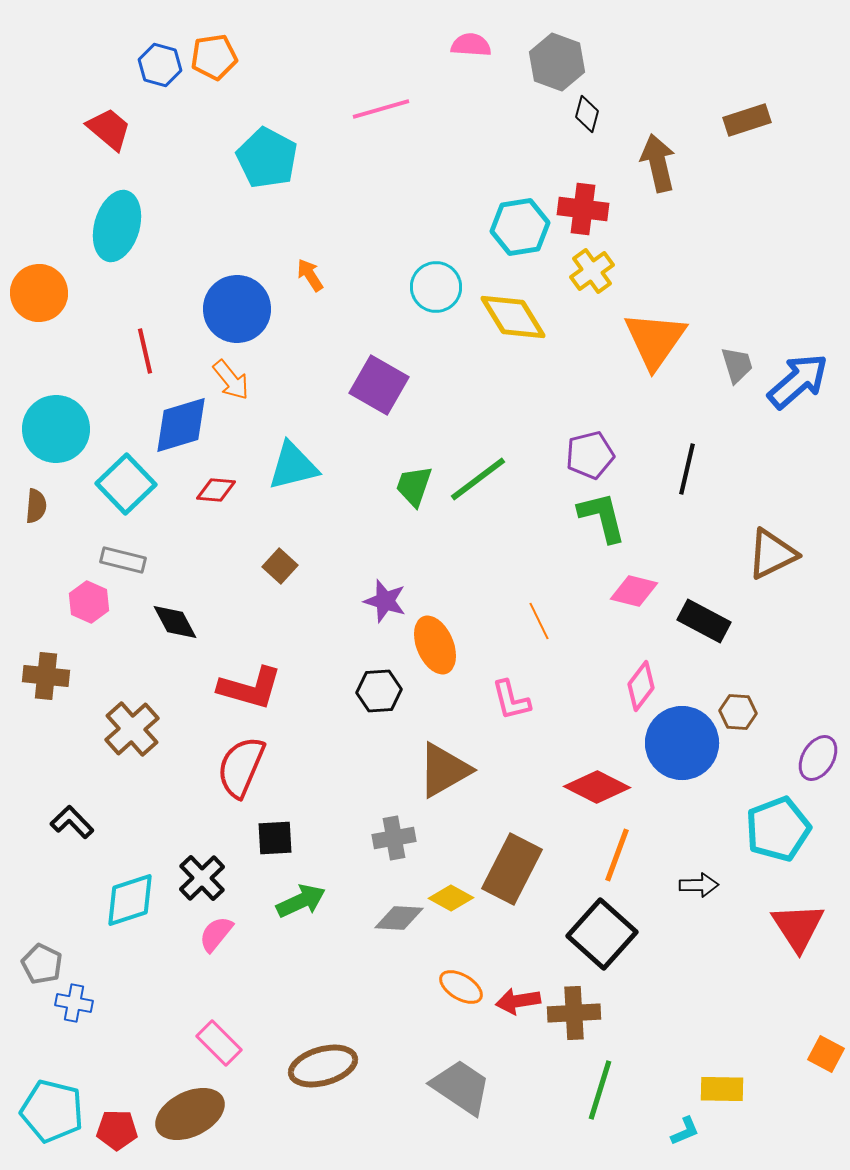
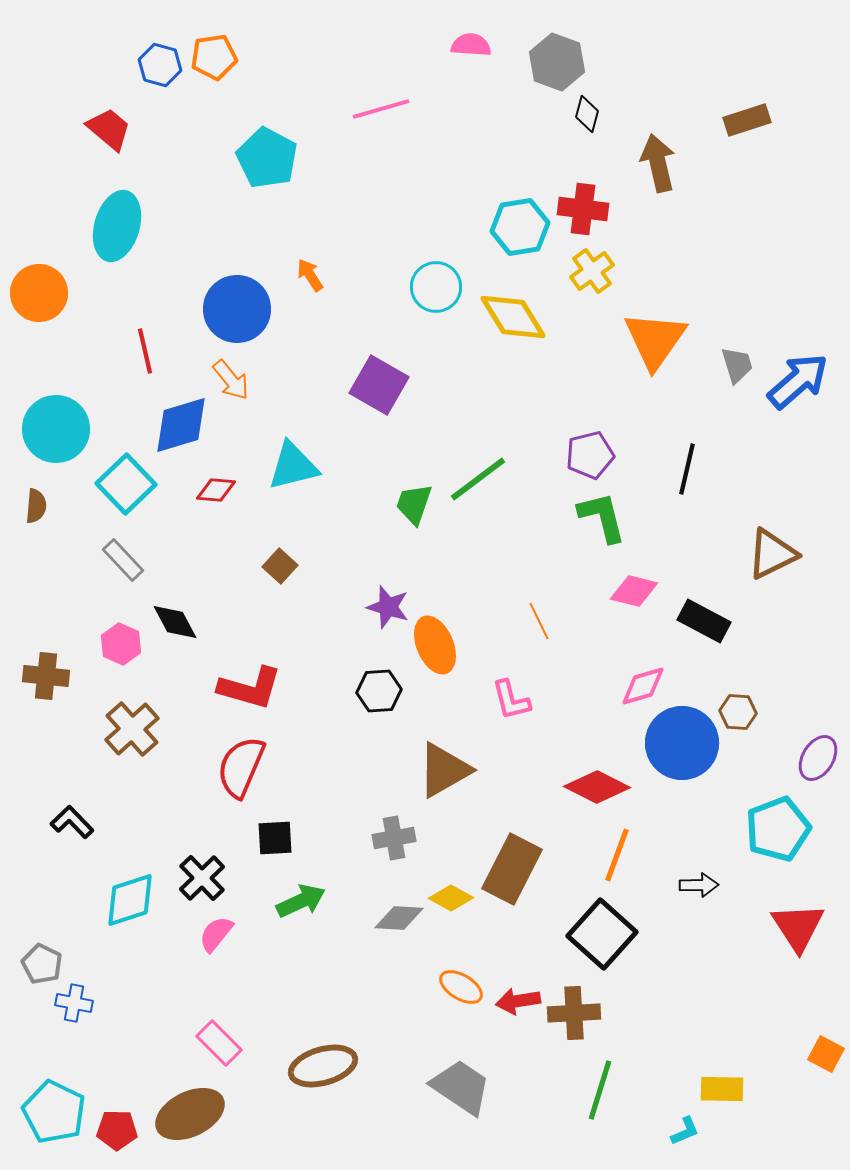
green trapezoid at (414, 486): moved 18 px down
gray rectangle at (123, 560): rotated 33 degrees clockwise
purple star at (385, 601): moved 3 px right, 6 px down
pink hexagon at (89, 602): moved 32 px right, 42 px down
pink diamond at (641, 686): moved 2 px right; rotated 36 degrees clockwise
cyan pentagon at (52, 1111): moved 2 px right, 1 px down; rotated 12 degrees clockwise
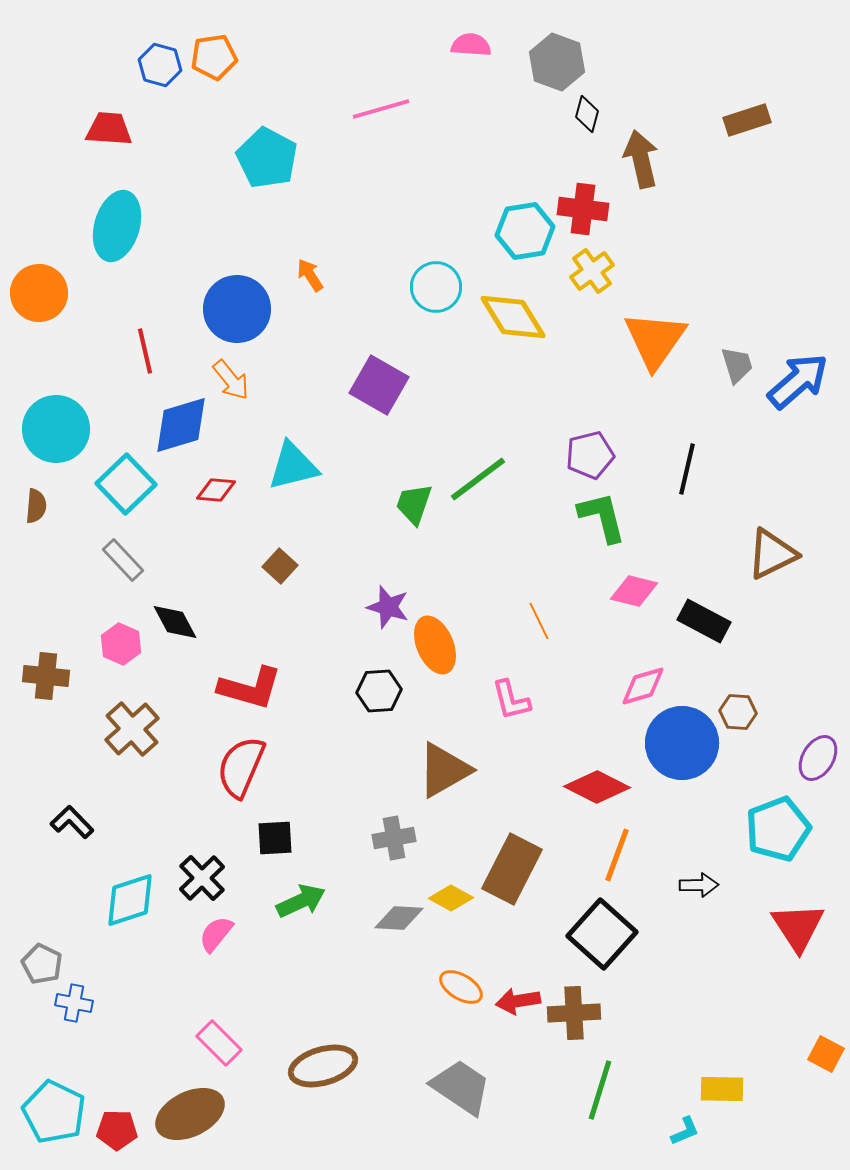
red trapezoid at (109, 129): rotated 36 degrees counterclockwise
brown arrow at (658, 163): moved 17 px left, 4 px up
cyan hexagon at (520, 227): moved 5 px right, 4 px down
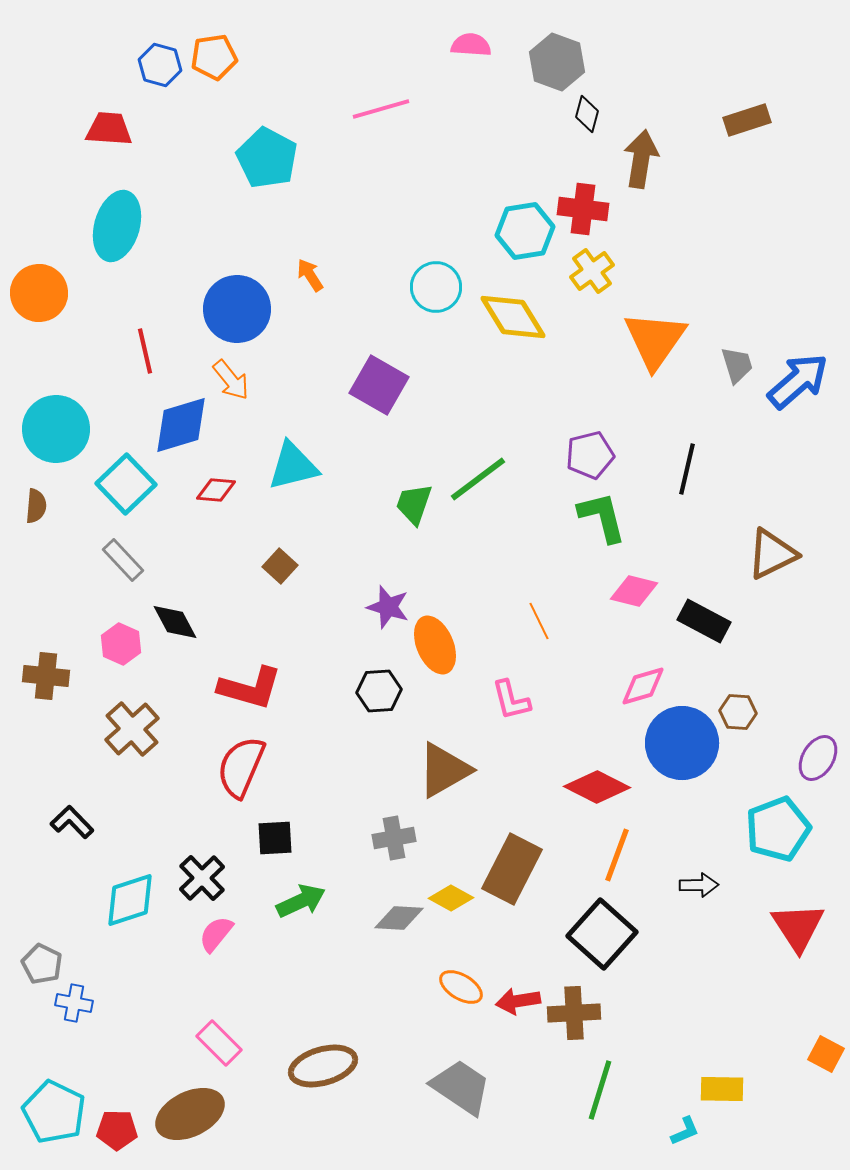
brown arrow at (641, 159): rotated 22 degrees clockwise
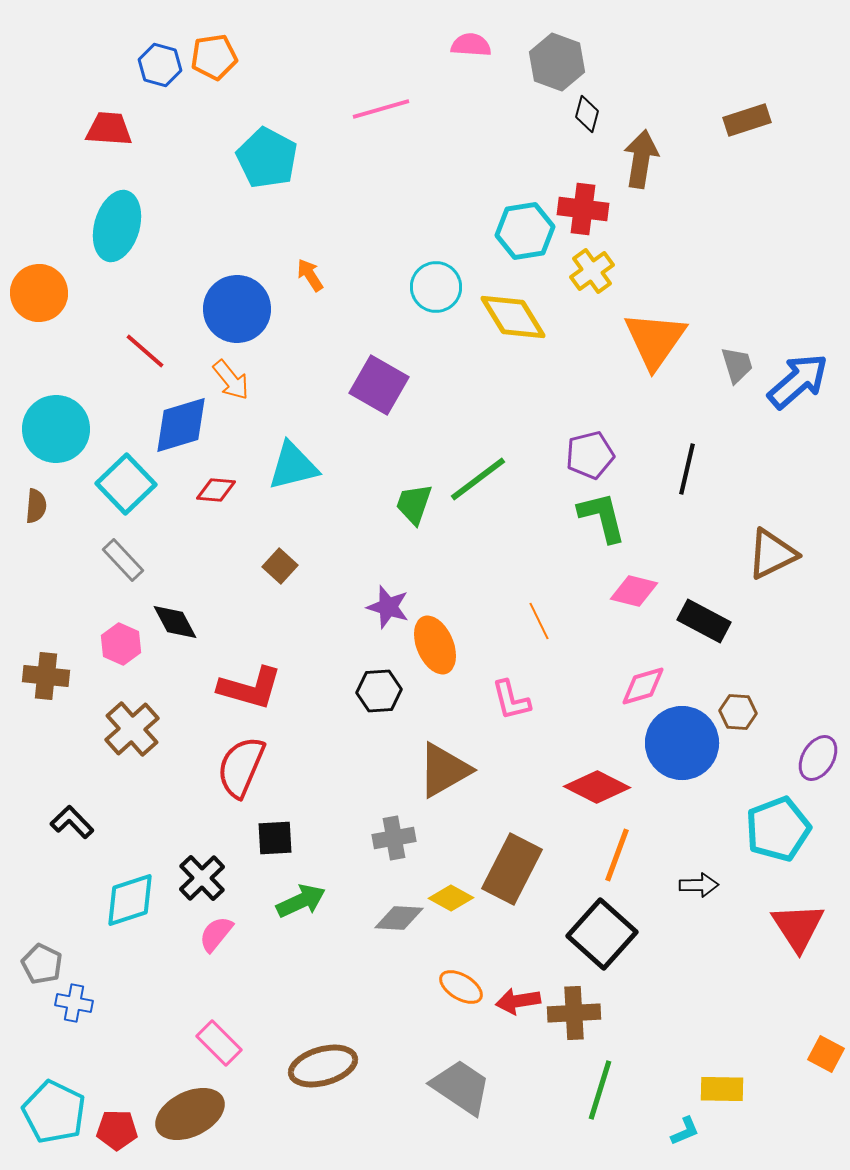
red line at (145, 351): rotated 36 degrees counterclockwise
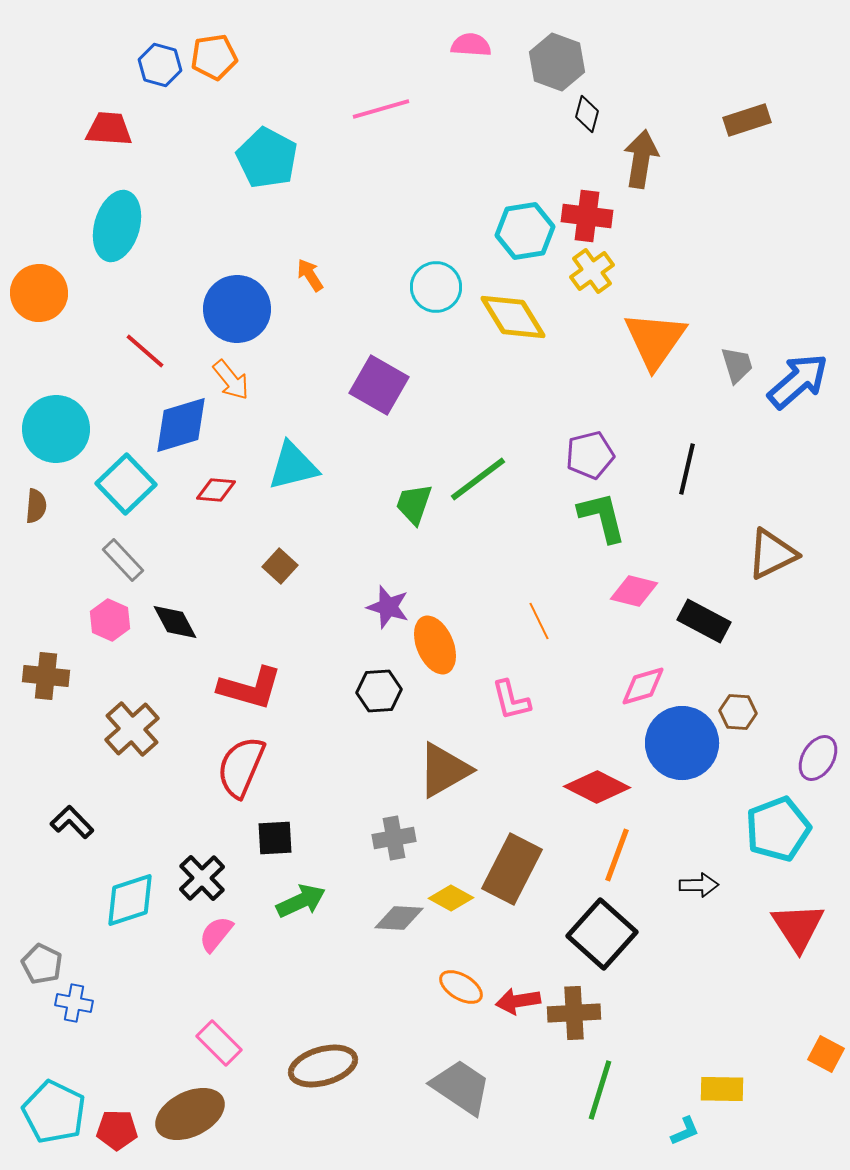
red cross at (583, 209): moved 4 px right, 7 px down
pink hexagon at (121, 644): moved 11 px left, 24 px up
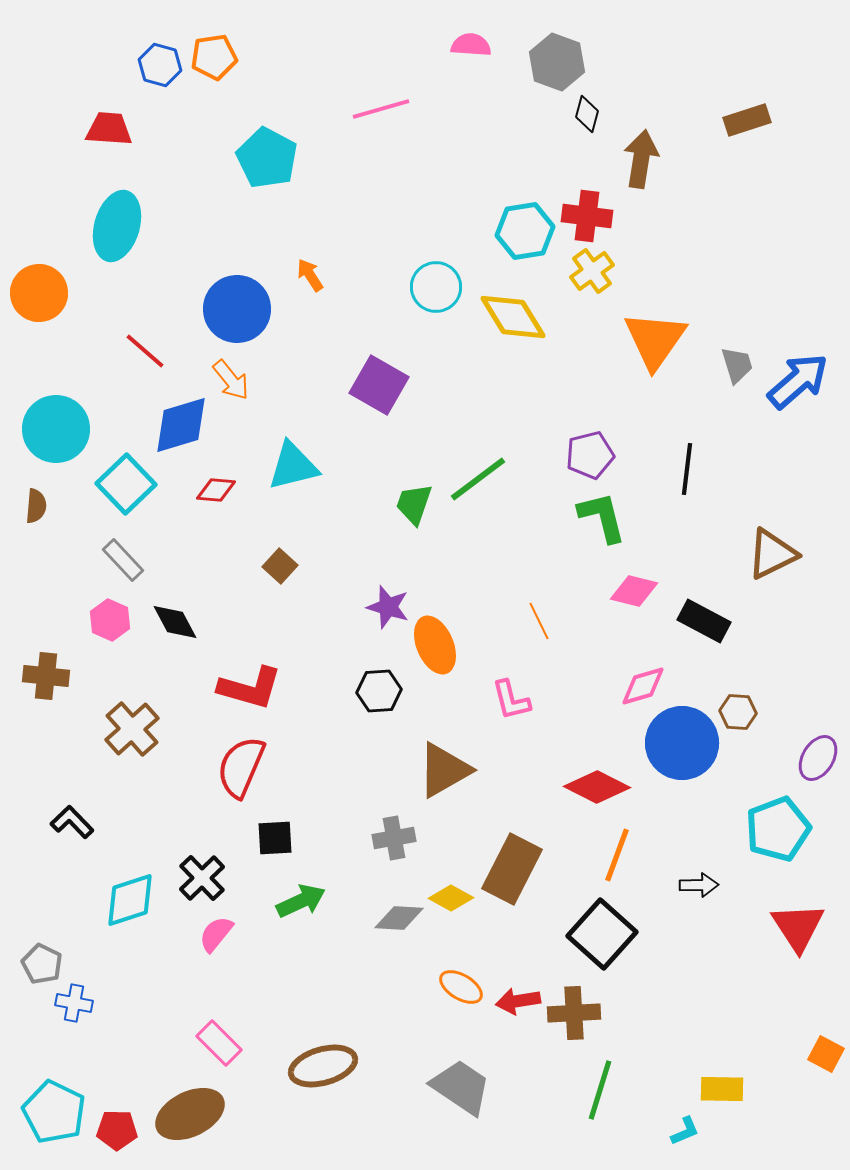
black line at (687, 469): rotated 6 degrees counterclockwise
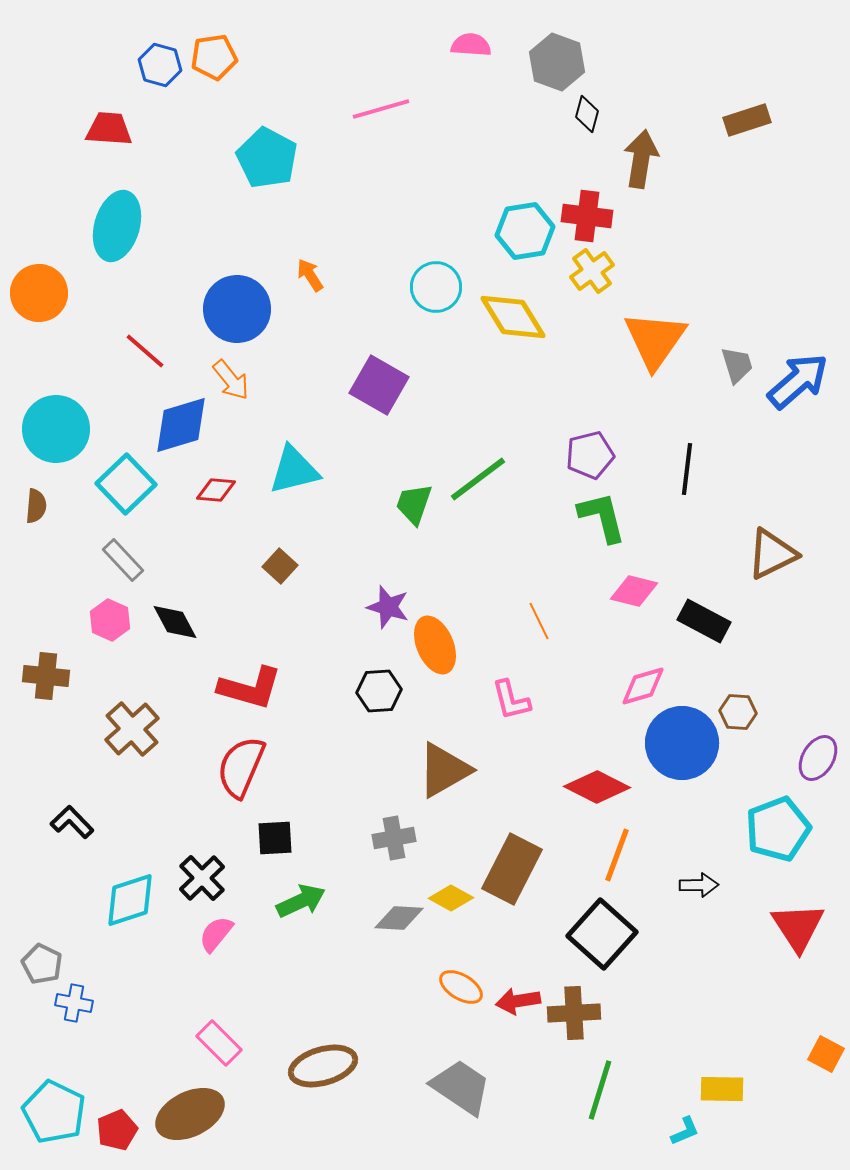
cyan triangle at (293, 466): moved 1 px right, 4 px down
red pentagon at (117, 1130): rotated 24 degrees counterclockwise
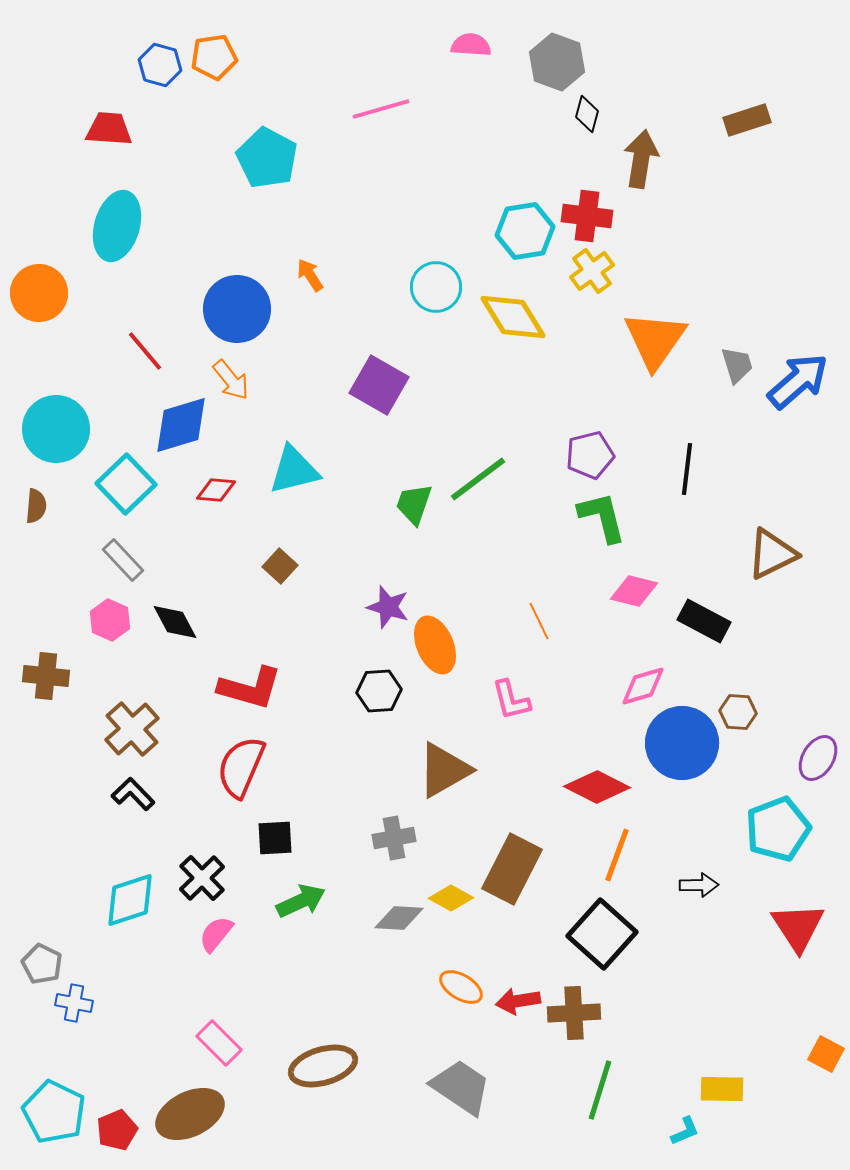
red line at (145, 351): rotated 9 degrees clockwise
black L-shape at (72, 822): moved 61 px right, 28 px up
